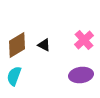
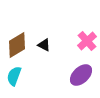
pink cross: moved 3 px right, 1 px down
purple ellipse: rotated 35 degrees counterclockwise
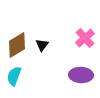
pink cross: moved 2 px left, 3 px up
black triangle: moved 2 px left; rotated 40 degrees clockwise
purple ellipse: rotated 45 degrees clockwise
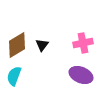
pink cross: moved 2 px left, 5 px down; rotated 30 degrees clockwise
purple ellipse: rotated 20 degrees clockwise
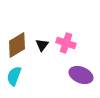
pink cross: moved 17 px left; rotated 30 degrees clockwise
